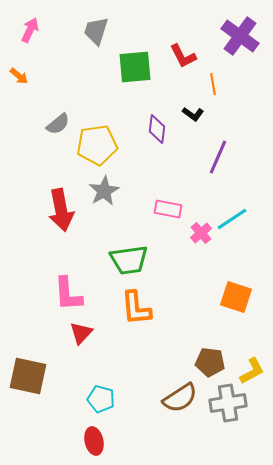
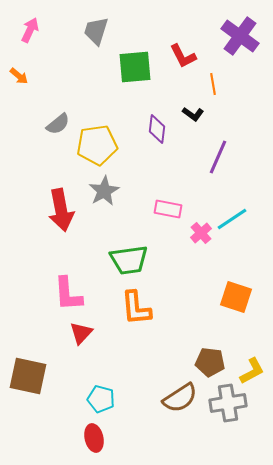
red ellipse: moved 3 px up
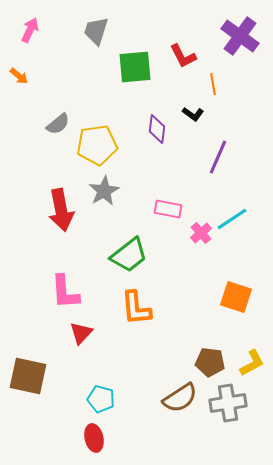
green trapezoid: moved 5 px up; rotated 30 degrees counterclockwise
pink L-shape: moved 3 px left, 2 px up
yellow L-shape: moved 8 px up
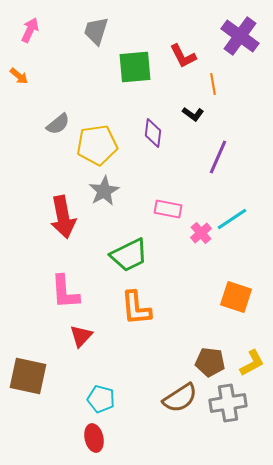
purple diamond: moved 4 px left, 4 px down
red arrow: moved 2 px right, 7 px down
green trapezoid: rotated 12 degrees clockwise
red triangle: moved 3 px down
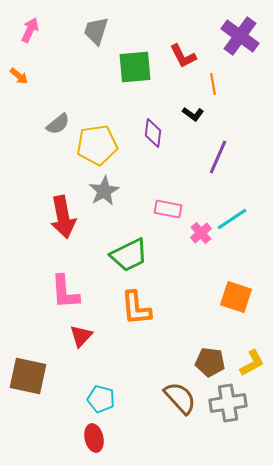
brown semicircle: rotated 99 degrees counterclockwise
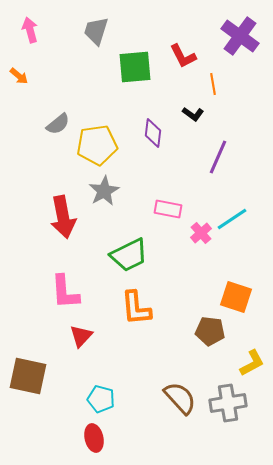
pink arrow: rotated 40 degrees counterclockwise
brown pentagon: moved 31 px up
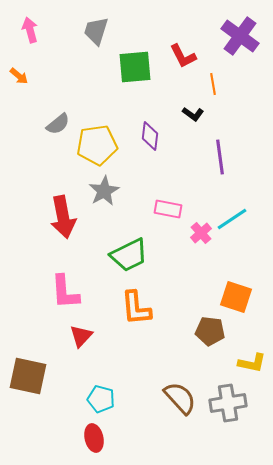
purple diamond: moved 3 px left, 3 px down
purple line: moved 2 px right; rotated 32 degrees counterclockwise
yellow L-shape: rotated 40 degrees clockwise
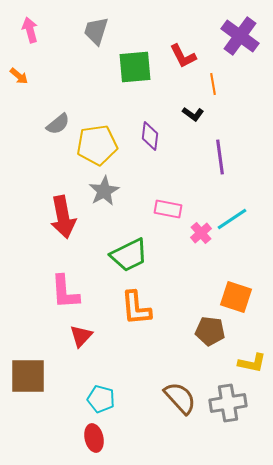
brown square: rotated 12 degrees counterclockwise
